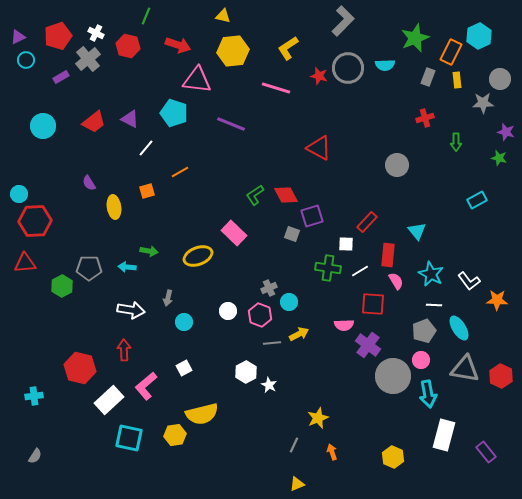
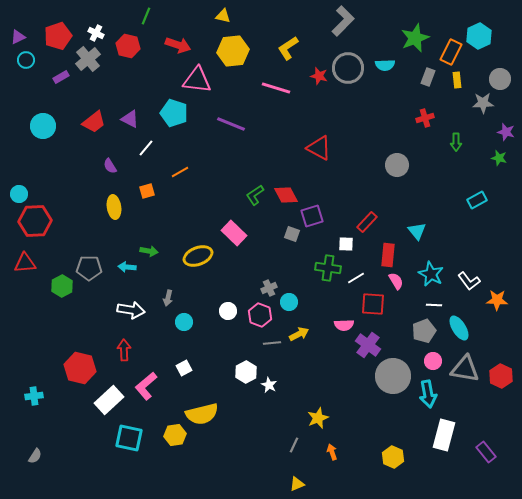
purple semicircle at (89, 183): moved 21 px right, 17 px up
white line at (360, 271): moved 4 px left, 7 px down
pink circle at (421, 360): moved 12 px right, 1 px down
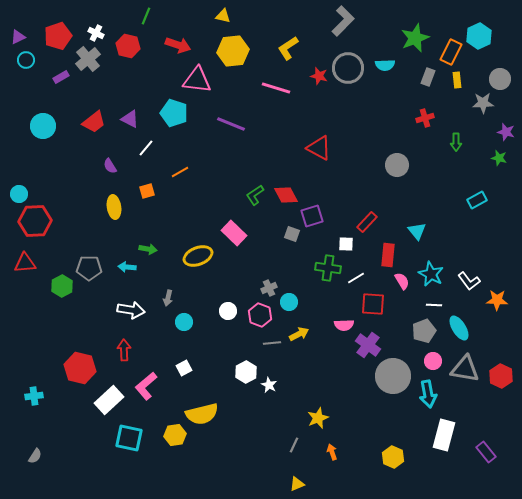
green arrow at (149, 251): moved 1 px left, 2 px up
pink semicircle at (396, 281): moved 6 px right
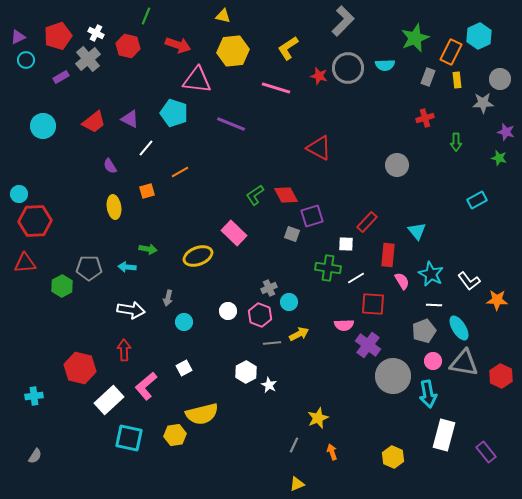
gray triangle at (465, 369): moved 1 px left, 6 px up
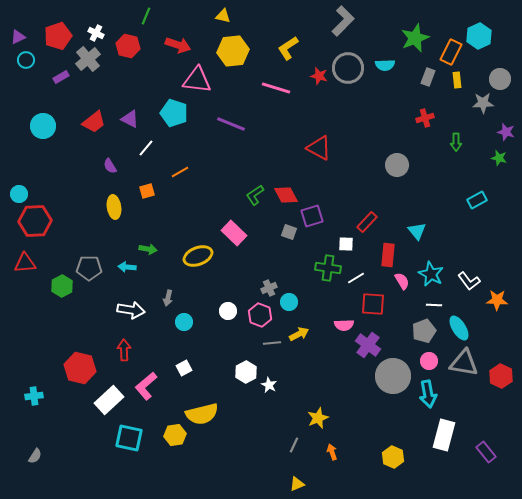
gray square at (292, 234): moved 3 px left, 2 px up
pink circle at (433, 361): moved 4 px left
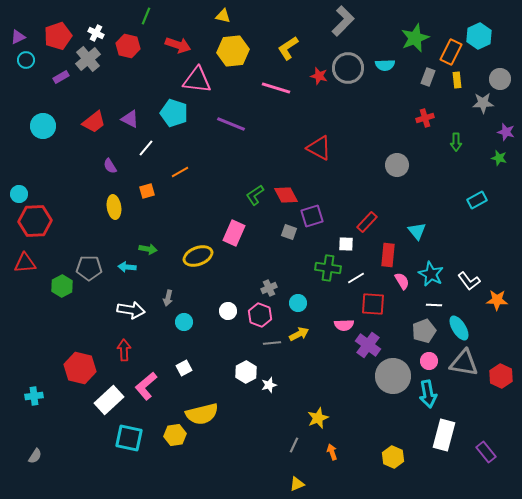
pink rectangle at (234, 233): rotated 70 degrees clockwise
cyan circle at (289, 302): moved 9 px right, 1 px down
white star at (269, 385): rotated 28 degrees clockwise
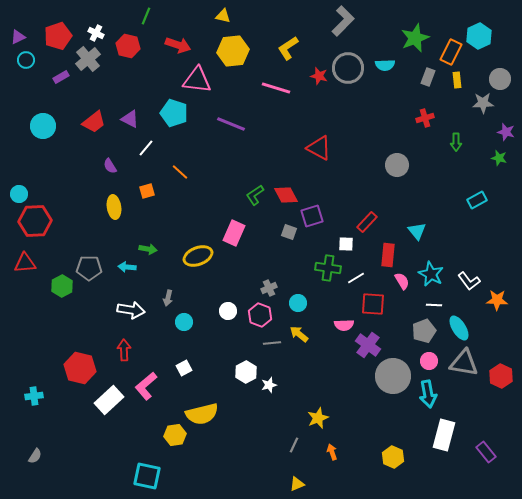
orange line at (180, 172): rotated 72 degrees clockwise
yellow arrow at (299, 334): rotated 114 degrees counterclockwise
cyan square at (129, 438): moved 18 px right, 38 px down
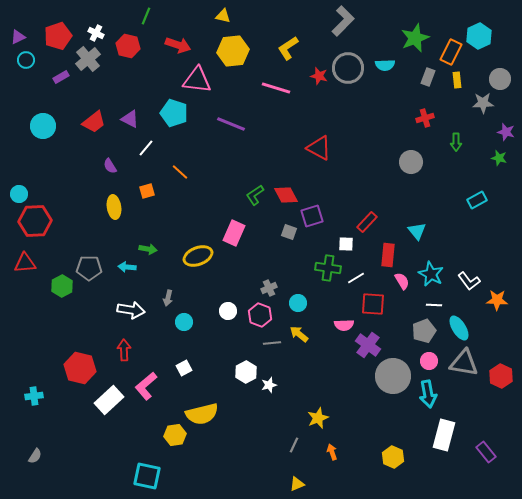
gray circle at (397, 165): moved 14 px right, 3 px up
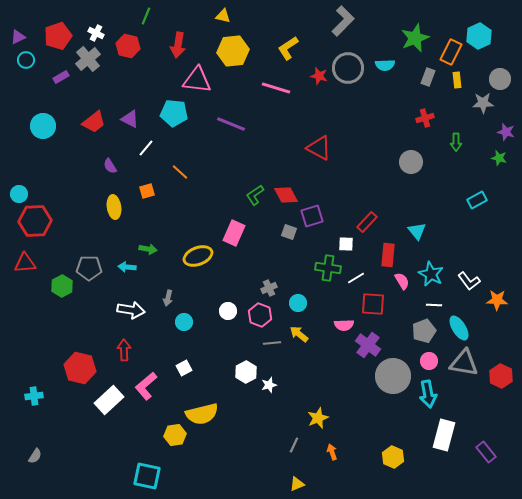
red arrow at (178, 45): rotated 80 degrees clockwise
cyan pentagon at (174, 113): rotated 12 degrees counterclockwise
